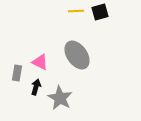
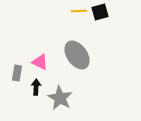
yellow line: moved 3 px right
black arrow: rotated 14 degrees counterclockwise
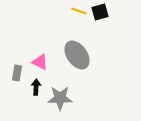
yellow line: rotated 21 degrees clockwise
gray star: rotated 30 degrees counterclockwise
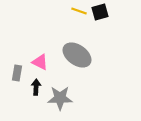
gray ellipse: rotated 20 degrees counterclockwise
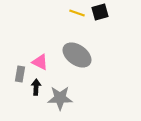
yellow line: moved 2 px left, 2 px down
gray rectangle: moved 3 px right, 1 px down
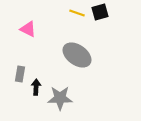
pink triangle: moved 12 px left, 33 px up
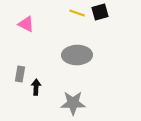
pink triangle: moved 2 px left, 5 px up
gray ellipse: rotated 36 degrees counterclockwise
gray star: moved 13 px right, 5 px down
